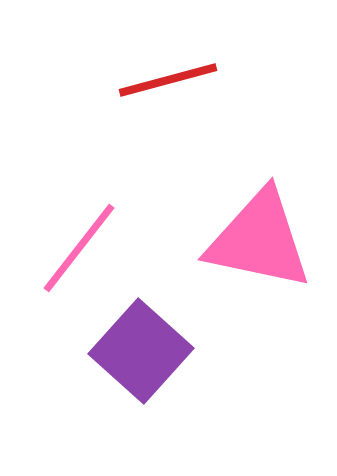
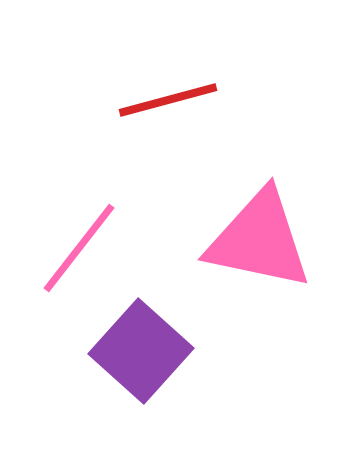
red line: moved 20 px down
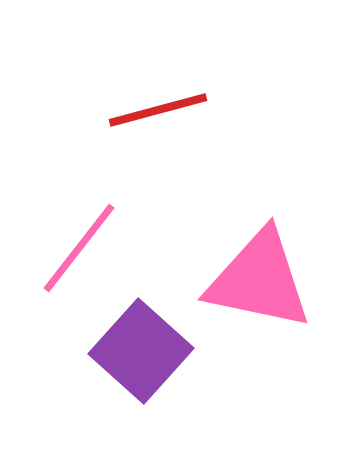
red line: moved 10 px left, 10 px down
pink triangle: moved 40 px down
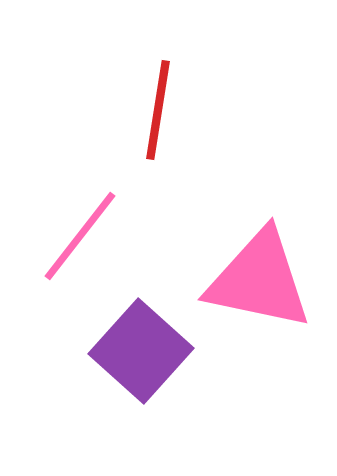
red line: rotated 66 degrees counterclockwise
pink line: moved 1 px right, 12 px up
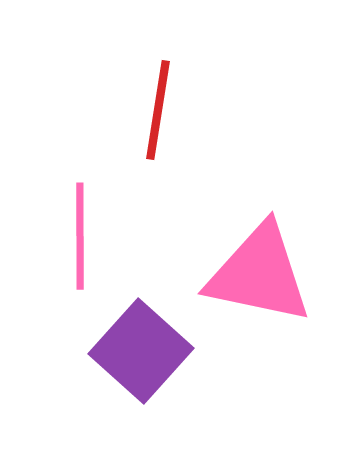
pink line: rotated 38 degrees counterclockwise
pink triangle: moved 6 px up
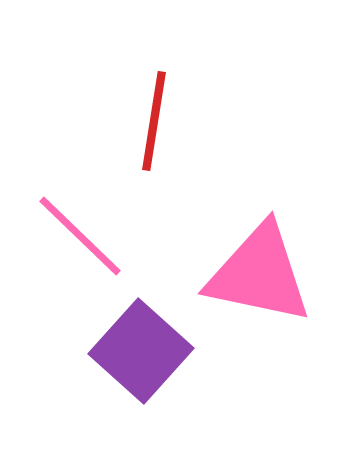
red line: moved 4 px left, 11 px down
pink line: rotated 46 degrees counterclockwise
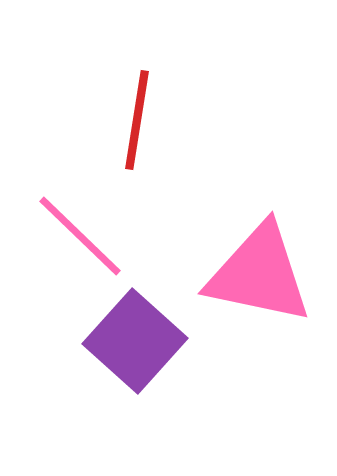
red line: moved 17 px left, 1 px up
purple square: moved 6 px left, 10 px up
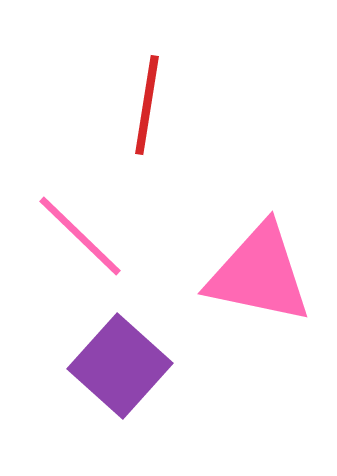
red line: moved 10 px right, 15 px up
purple square: moved 15 px left, 25 px down
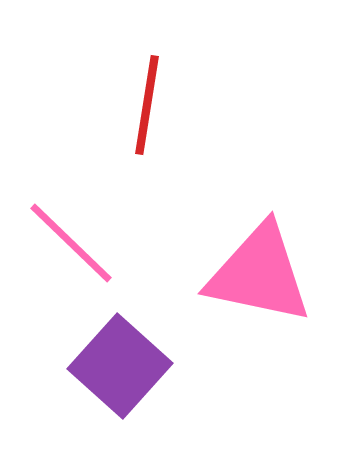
pink line: moved 9 px left, 7 px down
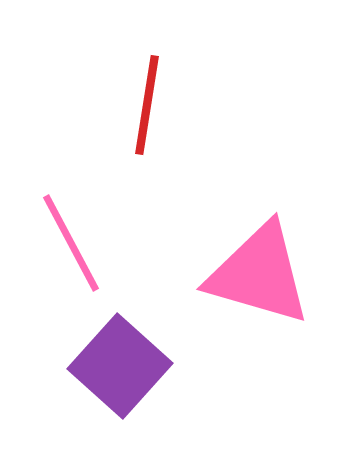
pink line: rotated 18 degrees clockwise
pink triangle: rotated 4 degrees clockwise
